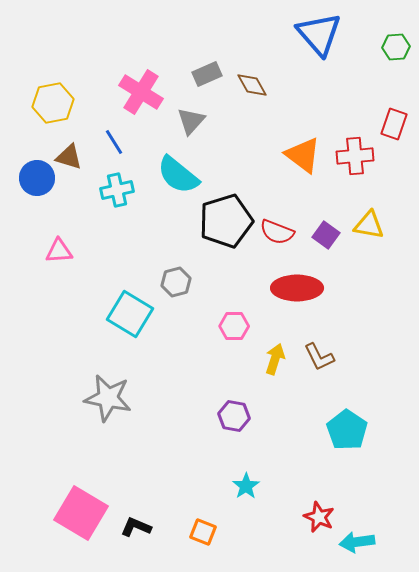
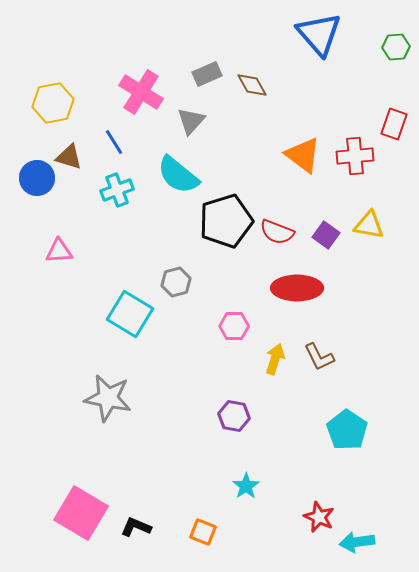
cyan cross: rotated 8 degrees counterclockwise
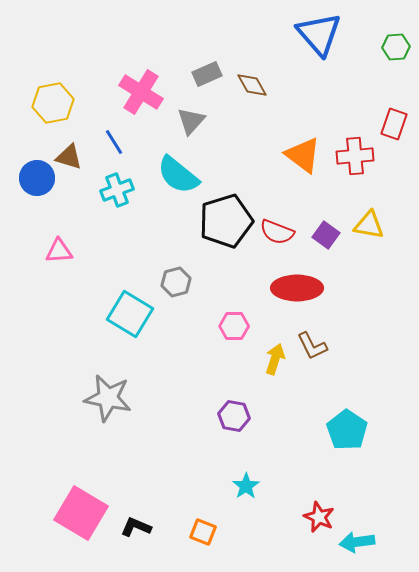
brown L-shape: moved 7 px left, 11 px up
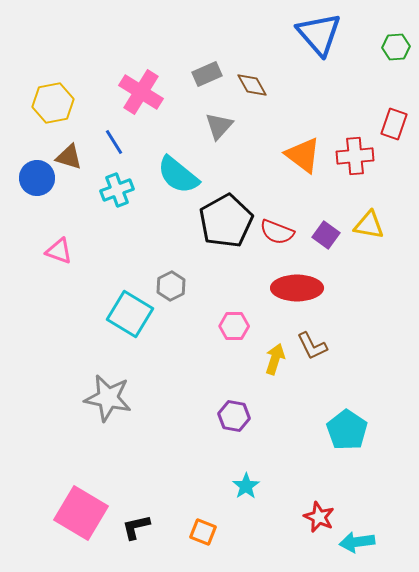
gray triangle: moved 28 px right, 5 px down
black pentagon: rotated 12 degrees counterclockwise
pink triangle: rotated 24 degrees clockwise
gray hexagon: moved 5 px left, 4 px down; rotated 12 degrees counterclockwise
black L-shape: rotated 36 degrees counterclockwise
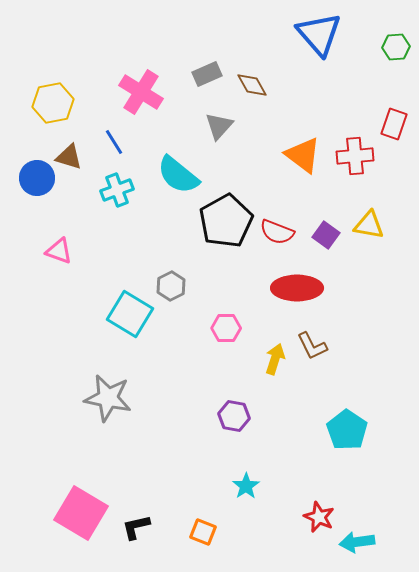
pink hexagon: moved 8 px left, 2 px down
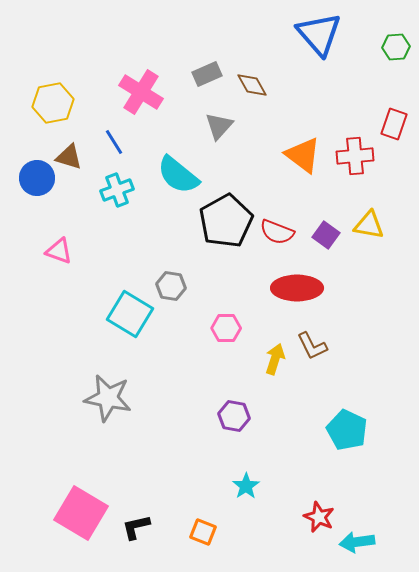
gray hexagon: rotated 24 degrees counterclockwise
cyan pentagon: rotated 9 degrees counterclockwise
